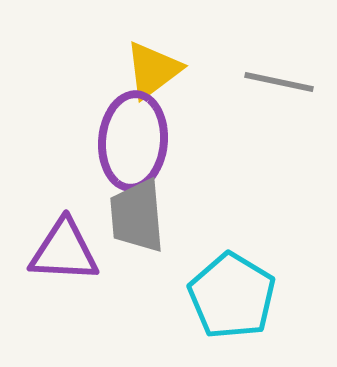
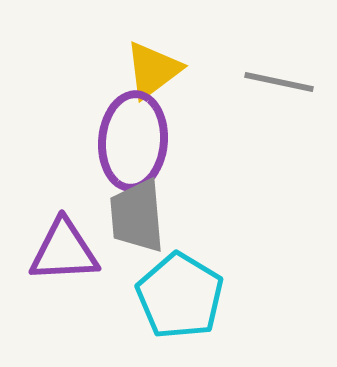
purple triangle: rotated 6 degrees counterclockwise
cyan pentagon: moved 52 px left
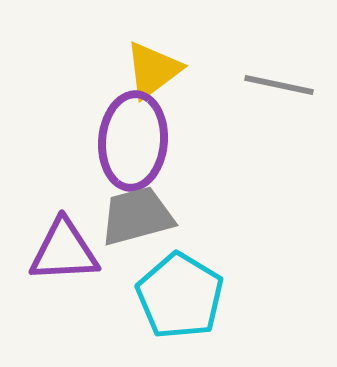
gray line: moved 3 px down
gray trapezoid: rotated 80 degrees clockwise
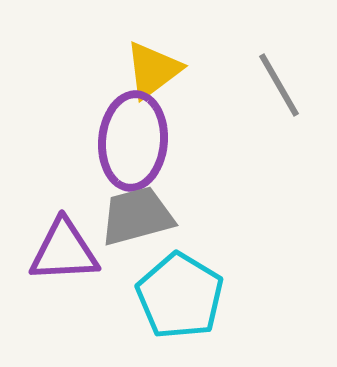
gray line: rotated 48 degrees clockwise
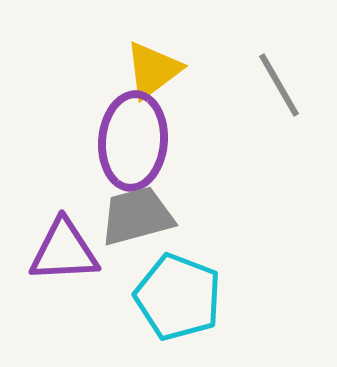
cyan pentagon: moved 2 px left, 1 px down; rotated 10 degrees counterclockwise
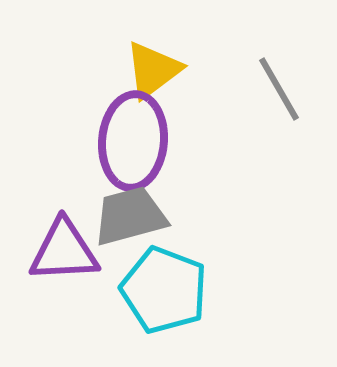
gray line: moved 4 px down
gray trapezoid: moved 7 px left
cyan pentagon: moved 14 px left, 7 px up
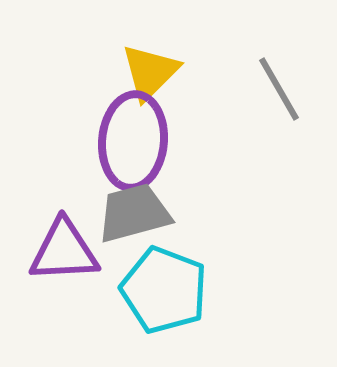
yellow triangle: moved 3 px left, 2 px down; rotated 8 degrees counterclockwise
gray trapezoid: moved 4 px right, 3 px up
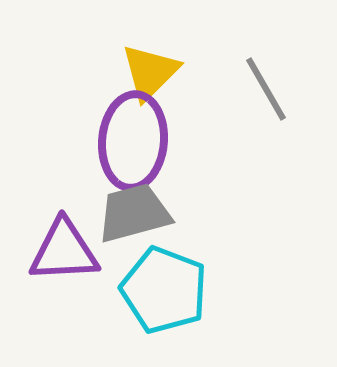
gray line: moved 13 px left
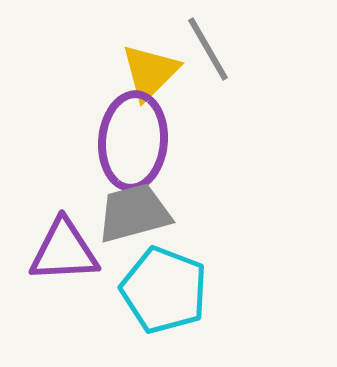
gray line: moved 58 px left, 40 px up
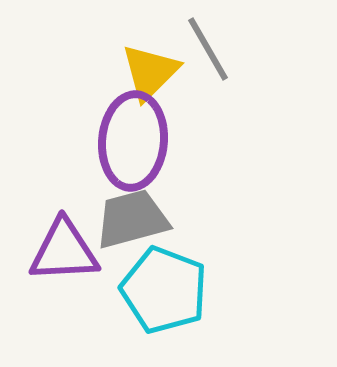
gray trapezoid: moved 2 px left, 6 px down
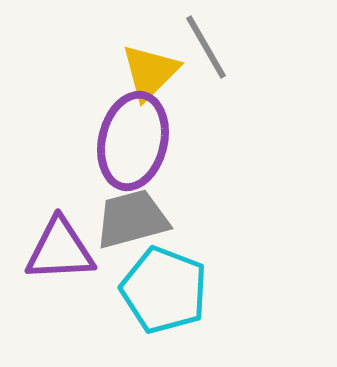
gray line: moved 2 px left, 2 px up
purple ellipse: rotated 8 degrees clockwise
purple triangle: moved 4 px left, 1 px up
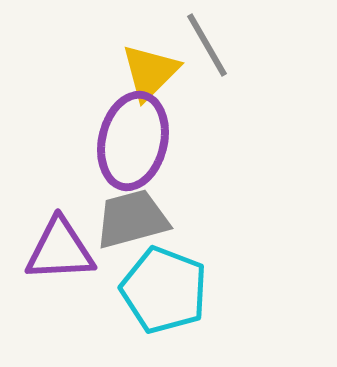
gray line: moved 1 px right, 2 px up
